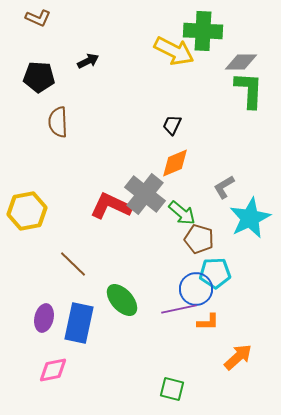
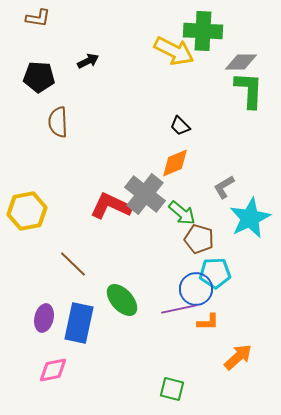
brown L-shape: rotated 15 degrees counterclockwise
black trapezoid: moved 8 px right, 1 px down; rotated 70 degrees counterclockwise
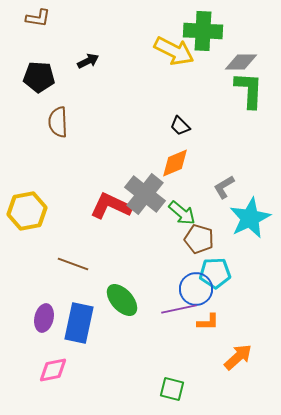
brown line: rotated 24 degrees counterclockwise
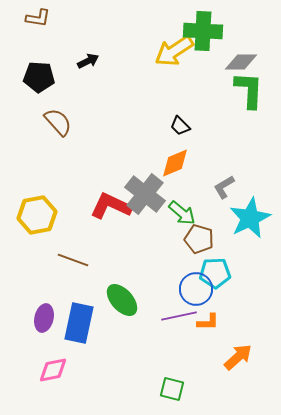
yellow arrow: rotated 120 degrees clockwise
brown semicircle: rotated 140 degrees clockwise
yellow hexagon: moved 10 px right, 4 px down
brown line: moved 4 px up
purple line: moved 7 px down
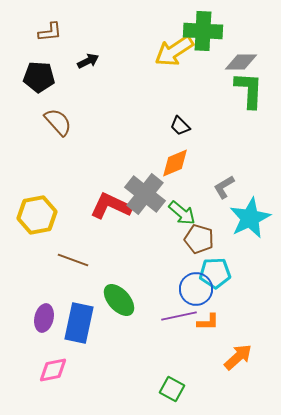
brown L-shape: moved 12 px right, 14 px down; rotated 15 degrees counterclockwise
green ellipse: moved 3 px left
green square: rotated 15 degrees clockwise
